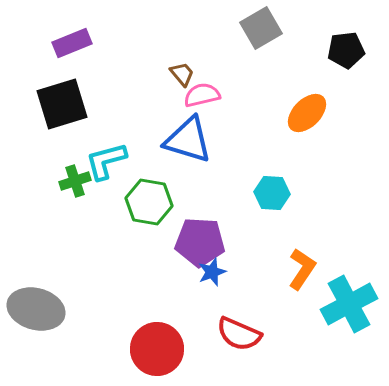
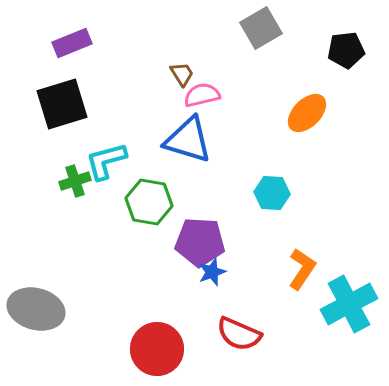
brown trapezoid: rotated 8 degrees clockwise
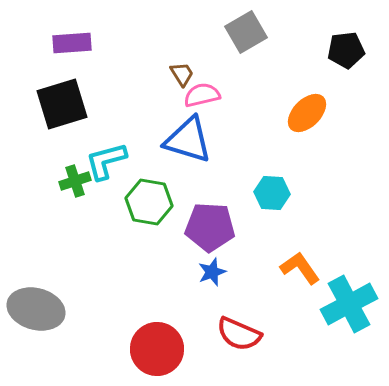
gray square: moved 15 px left, 4 px down
purple rectangle: rotated 18 degrees clockwise
purple pentagon: moved 10 px right, 15 px up
orange L-shape: moved 2 px left, 1 px up; rotated 69 degrees counterclockwise
